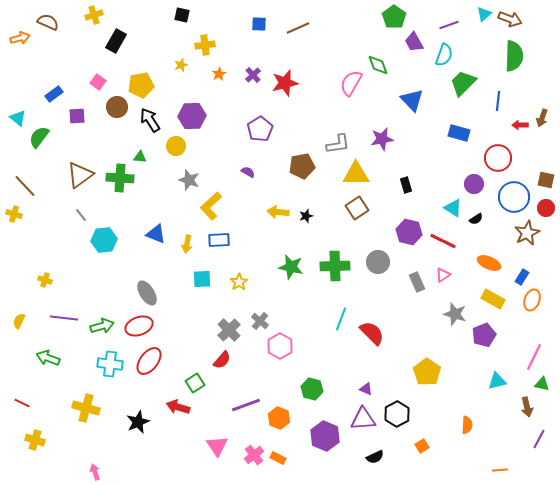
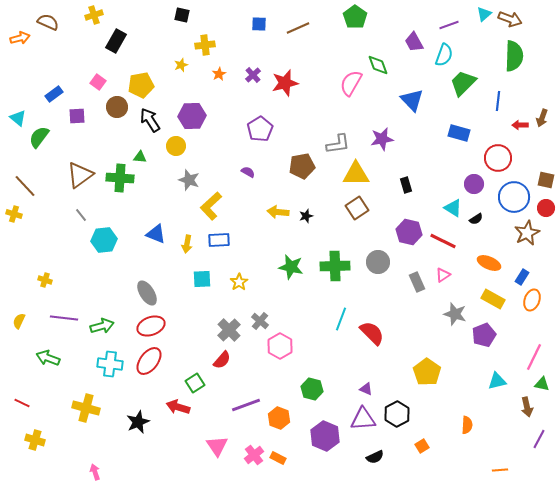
green pentagon at (394, 17): moved 39 px left
red ellipse at (139, 326): moved 12 px right
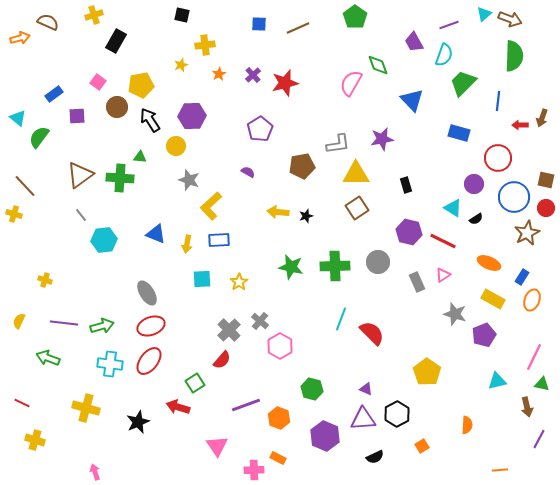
purple line at (64, 318): moved 5 px down
pink cross at (254, 455): moved 15 px down; rotated 36 degrees clockwise
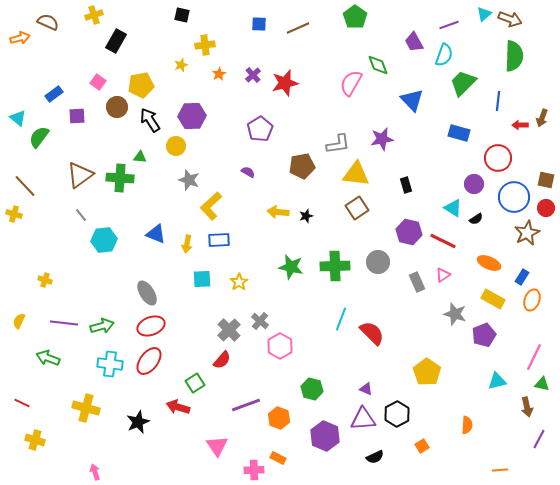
yellow triangle at (356, 174): rotated 8 degrees clockwise
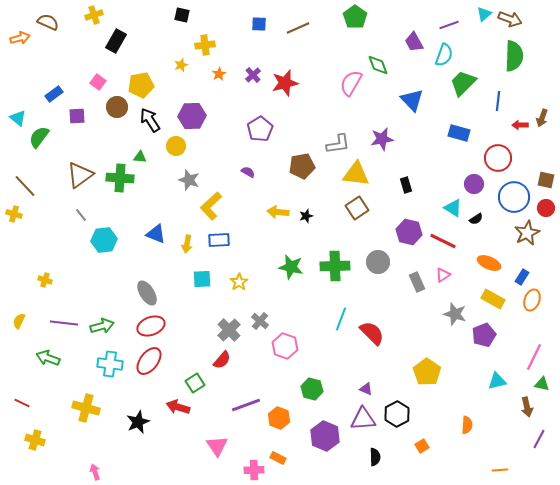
pink hexagon at (280, 346): moved 5 px right; rotated 10 degrees counterclockwise
black semicircle at (375, 457): rotated 66 degrees counterclockwise
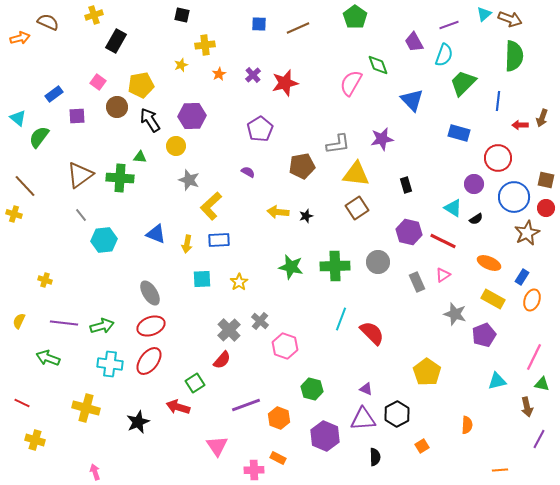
gray ellipse at (147, 293): moved 3 px right
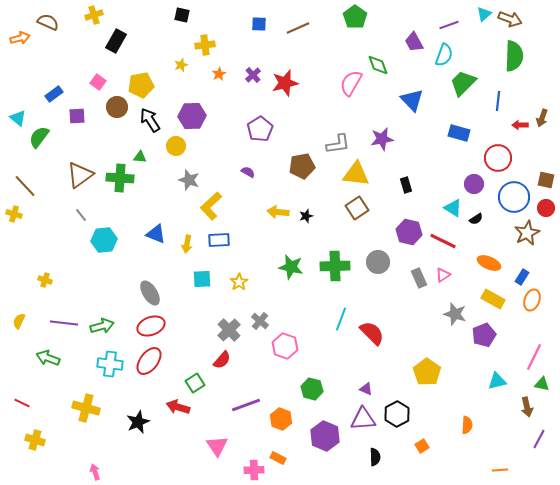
gray rectangle at (417, 282): moved 2 px right, 4 px up
orange hexagon at (279, 418): moved 2 px right, 1 px down
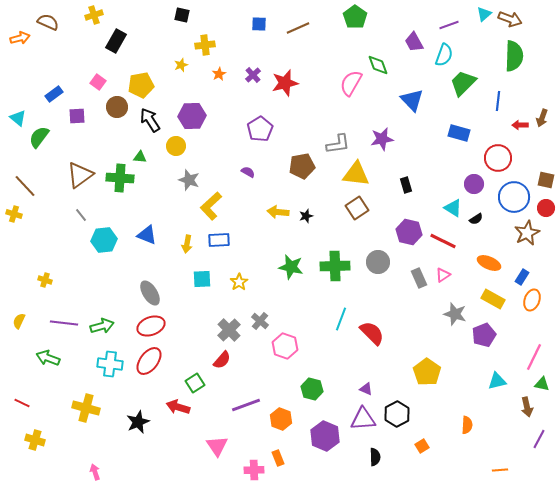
blue triangle at (156, 234): moved 9 px left, 1 px down
orange rectangle at (278, 458): rotated 42 degrees clockwise
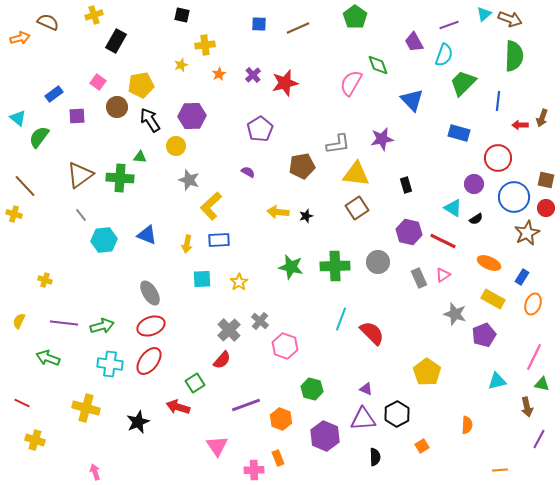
orange ellipse at (532, 300): moved 1 px right, 4 px down
